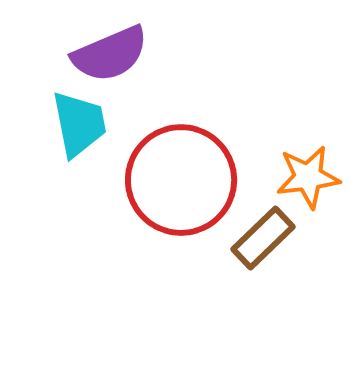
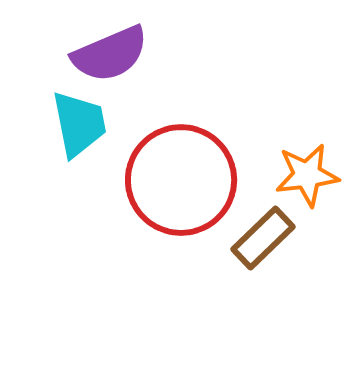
orange star: moved 1 px left, 2 px up
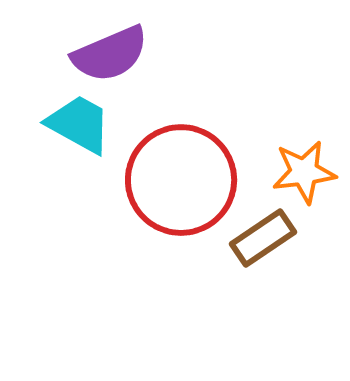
cyan trapezoid: rotated 50 degrees counterclockwise
orange star: moved 3 px left, 3 px up
brown rectangle: rotated 10 degrees clockwise
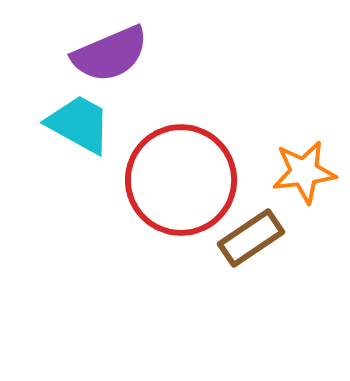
brown rectangle: moved 12 px left
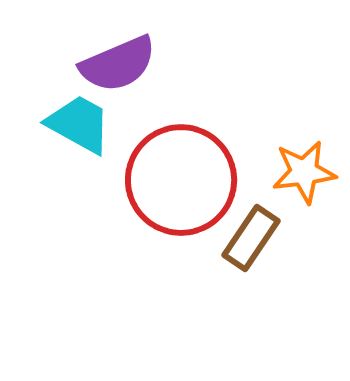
purple semicircle: moved 8 px right, 10 px down
brown rectangle: rotated 22 degrees counterclockwise
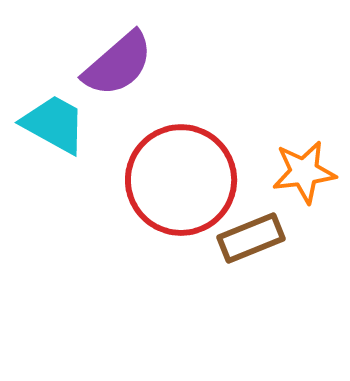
purple semicircle: rotated 18 degrees counterclockwise
cyan trapezoid: moved 25 px left
brown rectangle: rotated 34 degrees clockwise
